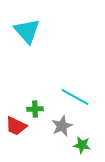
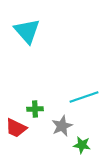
cyan line: moved 9 px right; rotated 48 degrees counterclockwise
red trapezoid: moved 2 px down
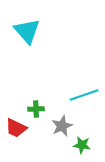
cyan line: moved 2 px up
green cross: moved 1 px right
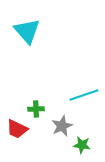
red trapezoid: moved 1 px right, 1 px down
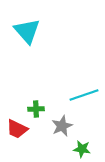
green star: moved 4 px down
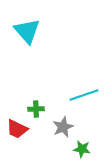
gray star: moved 1 px right, 1 px down
